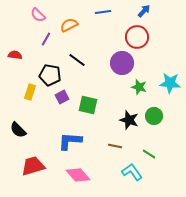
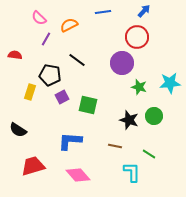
pink semicircle: moved 1 px right, 3 px down
cyan star: rotated 10 degrees counterclockwise
black semicircle: rotated 12 degrees counterclockwise
cyan L-shape: rotated 35 degrees clockwise
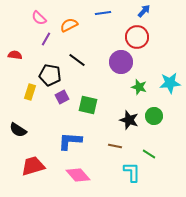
blue line: moved 1 px down
purple circle: moved 1 px left, 1 px up
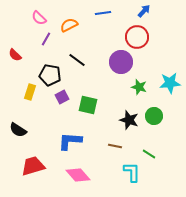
red semicircle: rotated 144 degrees counterclockwise
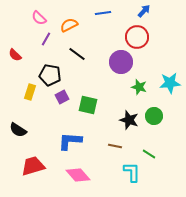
black line: moved 6 px up
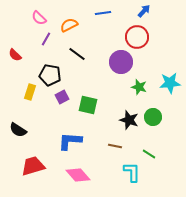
green circle: moved 1 px left, 1 px down
